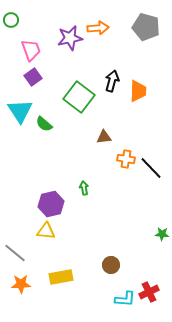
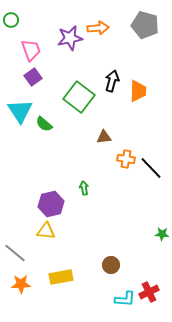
gray pentagon: moved 1 px left, 2 px up
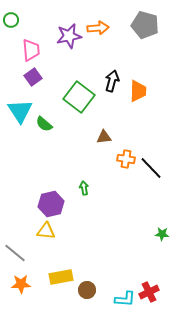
purple star: moved 1 px left, 2 px up
pink trapezoid: rotated 15 degrees clockwise
brown circle: moved 24 px left, 25 px down
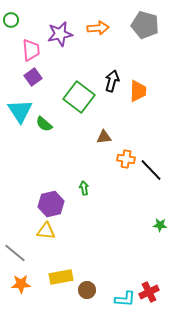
purple star: moved 9 px left, 2 px up
black line: moved 2 px down
green star: moved 2 px left, 9 px up
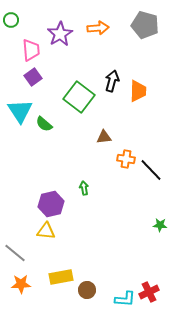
purple star: rotated 20 degrees counterclockwise
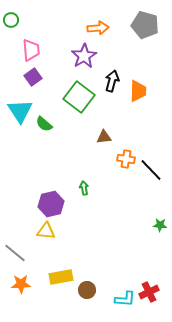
purple star: moved 24 px right, 22 px down
